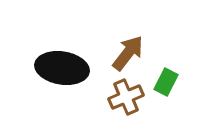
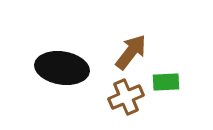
brown arrow: moved 3 px right, 1 px up
green rectangle: rotated 60 degrees clockwise
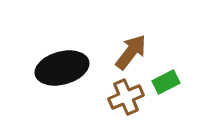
black ellipse: rotated 24 degrees counterclockwise
green rectangle: rotated 24 degrees counterclockwise
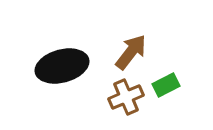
black ellipse: moved 2 px up
green rectangle: moved 3 px down
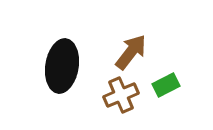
black ellipse: rotated 66 degrees counterclockwise
brown cross: moved 5 px left, 2 px up
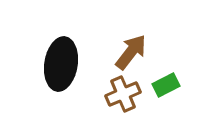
black ellipse: moved 1 px left, 2 px up
brown cross: moved 2 px right, 1 px up
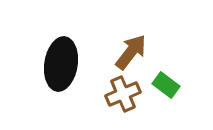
green rectangle: rotated 64 degrees clockwise
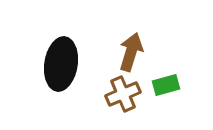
brown arrow: rotated 21 degrees counterclockwise
green rectangle: rotated 52 degrees counterclockwise
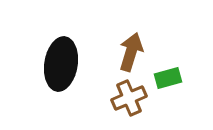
green rectangle: moved 2 px right, 7 px up
brown cross: moved 6 px right, 4 px down
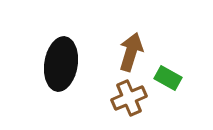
green rectangle: rotated 44 degrees clockwise
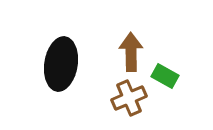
brown arrow: rotated 18 degrees counterclockwise
green rectangle: moved 3 px left, 2 px up
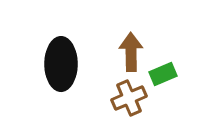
black ellipse: rotated 9 degrees counterclockwise
green rectangle: moved 2 px left, 2 px up; rotated 52 degrees counterclockwise
